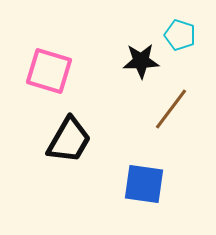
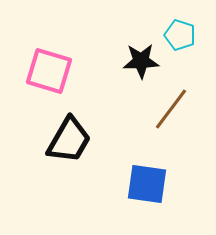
blue square: moved 3 px right
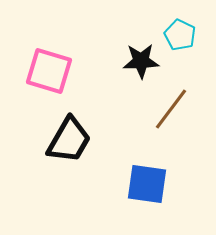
cyan pentagon: rotated 8 degrees clockwise
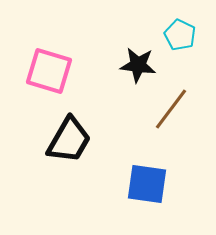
black star: moved 3 px left, 4 px down; rotated 9 degrees clockwise
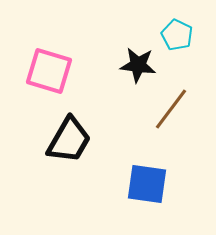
cyan pentagon: moved 3 px left
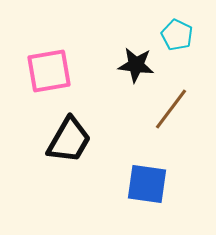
black star: moved 2 px left
pink square: rotated 27 degrees counterclockwise
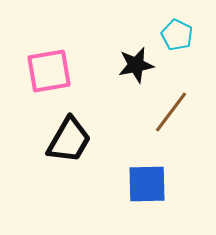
black star: rotated 18 degrees counterclockwise
brown line: moved 3 px down
blue square: rotated 9 degrees counterclockwise
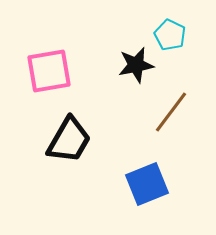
cyan pentagon: moved 7 px left
blue square: rotated 21 degrees counterclockwise
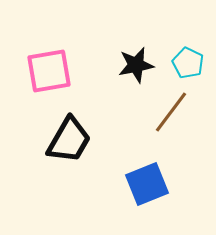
cyan pentagon: moved 18 px right, 28 px down
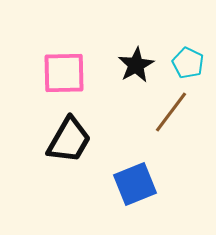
black star: rotated 18 degrees counterclockwise
pink square: moved 15 px right, 2 px down; rotated 9 degrees clockwise
blue square: moved 12 px left
